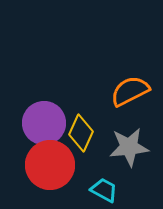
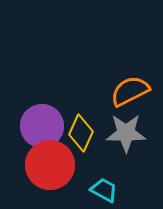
purple circle: moved 2 px left, 3 px down
gray star: moved 3 px left, 14 px up; rotated 6 degrees clockwise
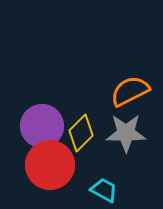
yellow diamond: rotated 21 degrees clockwise
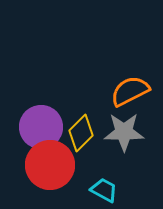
purple circle: moved 1 px left, 1 px down
gray star: moved 2 px left, 1 px up
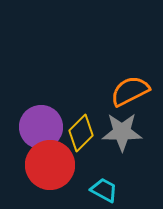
gray star: moved 2 px left
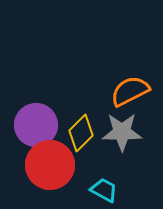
purple circle: moved 5 px left, 2 px up
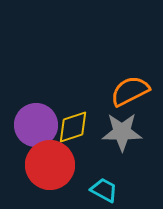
yellow diamond: moved 8 px left, 6 px up; rotated 27 degrees clockwise
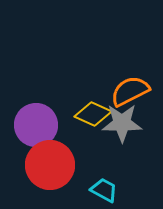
yellow diamond: moved 20 px right, 13 px up; rotated 42 degrees clockwise
gray star: moved 9 px up
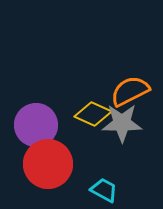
red circle: moved 2 px left, 1 px up
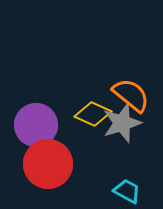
orange semicircle: moved 1 px right, 4 px down; rotated 66 degrees clockwise
gray star: rotated 18 degrees counterclockwise
cyan trapezoid: moved 23 px right, 1 px down
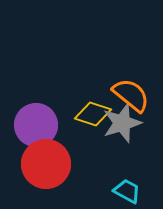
yellow diamond: rotated 6 degrees counterclockwise
red circle: moved 2 px left
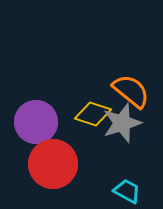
orange semicircle: moved 4 px up
purple circle: moved 3 px up
red circle: moved 7 px right
